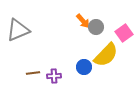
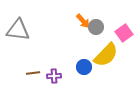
gray triangle: rotated 30 degrees clockwise
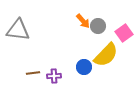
gray circle: moved 2 px right, 1 px up
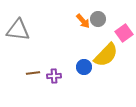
gray circle: moved 7 px up
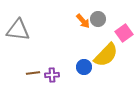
purple cross: moved 2 px left, 1 px up
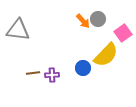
pink square: moved 1 px left
blue circle: moved 1 px left, 1 px down
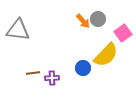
purple cross: moved 3 px down
